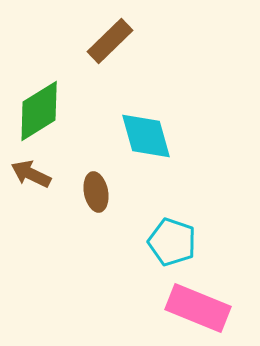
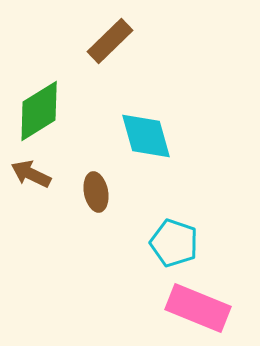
cyan pentagon: moved 2 px right, 1 px down
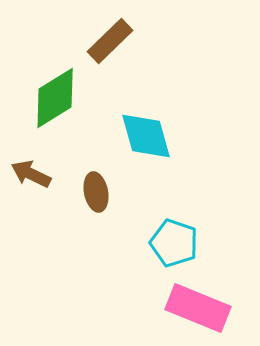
green diamond: moved 16 px right, 13 px up
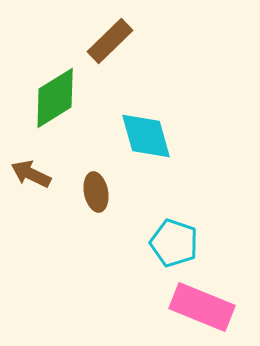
pink rectangle: moved 4 px right, 1 px up
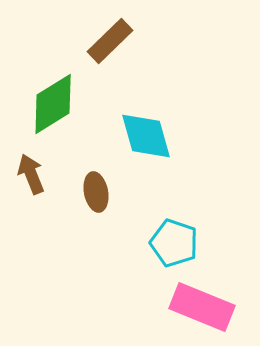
green diamond: moved 2 px left, 6 px down
brown arrow: rotated 42 degrees clockwise
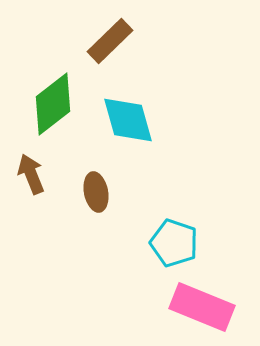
green diamond: rotated 6 degrees counterclockwise
cyan diamond: moved 18 px left, 16 px up
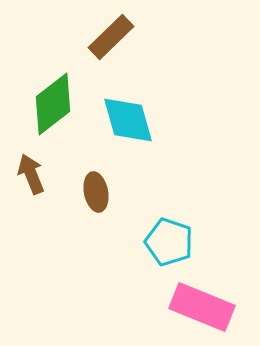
brown rectangle: moved 1 px right, 4 px up
cyan pentagon: moved 5 px left, 1 px up
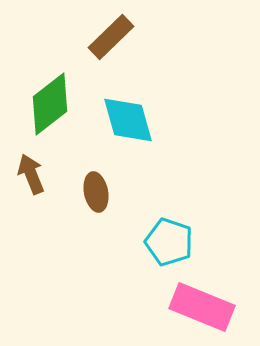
green diamond: moved 3 px left
